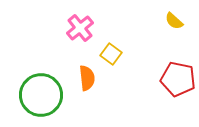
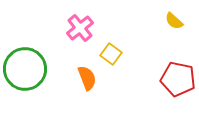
orange semicircle: rotated 15 degrees counterclockwise
green circle: moved 16 px left, 26 px up
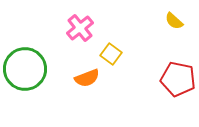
orange semicircle: rotated 90 degrees clockwise
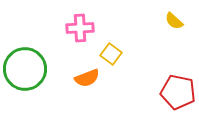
pink cross: rotated 36 degrees clockwise
red pentagon: moved 13 px down
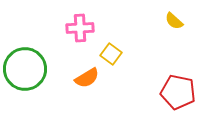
orange semicircle: rotated 10 degrees counterclockwise
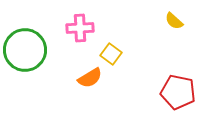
green circle: moved 19 px up
orange semicircle: moved 3 px right
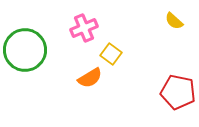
pink cross: moved 4 px right; rotated 20 degrees counterclockwise
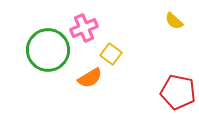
green circle: moved 23 px right
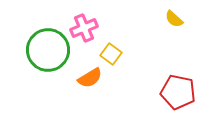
yellow semicircle: moved 2 px up
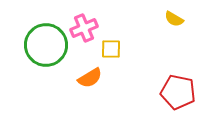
yellow semicircle: rotated 12 degrees counterclockwise
green circle: moved 2 px left, 5 px up
yellow square: moved 5 px up; rotated 35 degrees counterclockwise
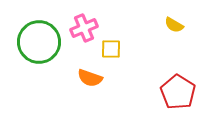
yellow semicircle: moved 6 px down
green circle: moved 7 px left, 3 px up
orange semicircle: rotated 50 degrees clockwise
red pentagon: rotated 20 degrees clockwise
